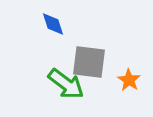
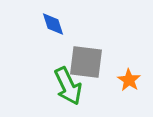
gray square: moved 3 px left
green arrow: moved 2 px right, 2 px down; rotated 27 degrees clockwise
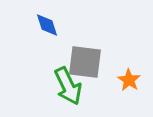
blue diamond: moved 6 px left, 1 px down
gray square: moved 1 px left
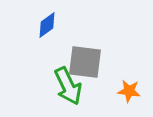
blue diamond: rotated 72 degrees clockwise
orange star: moved 11 px down; rotated 25 degrees counterclockwise
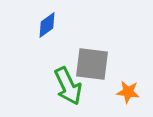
gray square: moved 7 px right, 2 px down
orange star: moved 1 px left, 1 px down
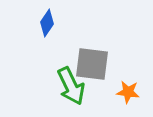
blue diamond: moved 2 px up; rotated 20 degrees counterclockwise
green arrow: moved 3 px right
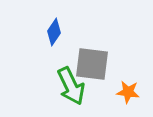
blue diamond: moved 7 px right, 9 px down
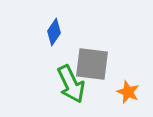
green arrow: moved 2 px up
orange star: rotated 15 degrees clockwise
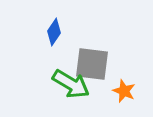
green arrow: rotated 33 degrees counterclockwise
orange star: moved 4 px left, 1 px up
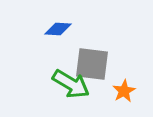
blue diamond: moved 4 px right, 3 px up; rotated 60 degrees clockwise
orange star: rotated 20 degrees clockwise
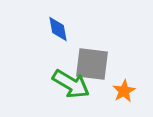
blue diamond: rotated 76 degrees clockwise
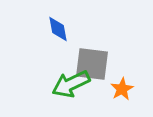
green arrow: rotated 123 degrees clockwise
orange star: moved 2 px left, 2 px up
